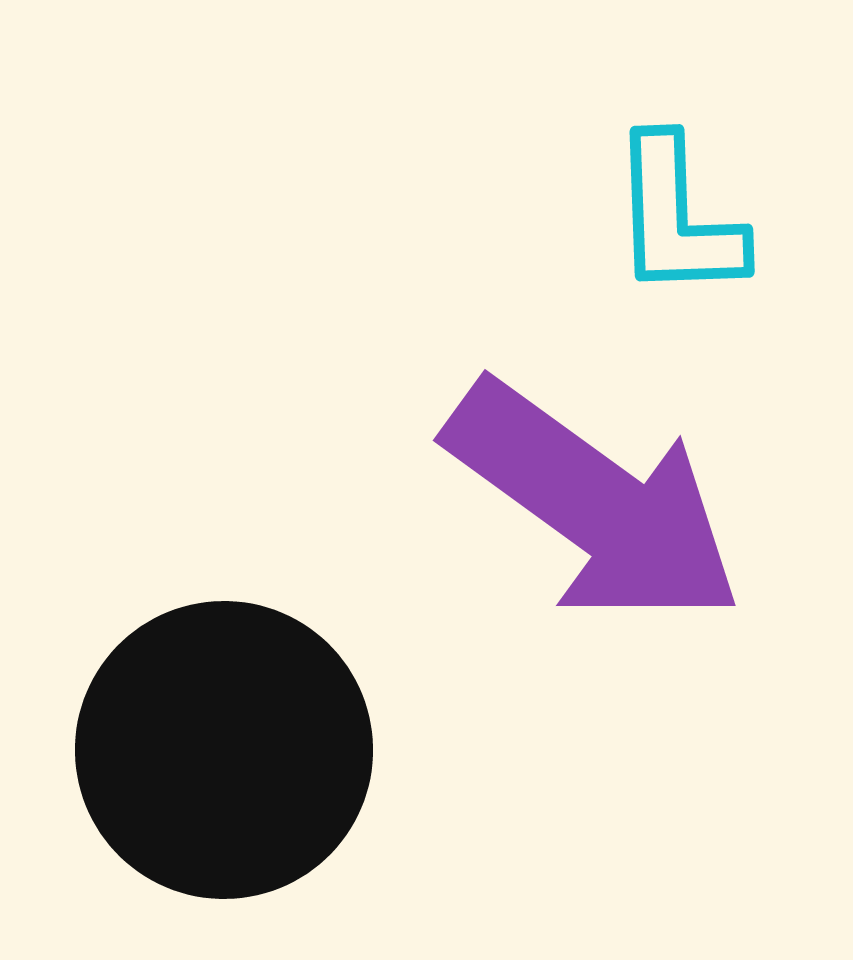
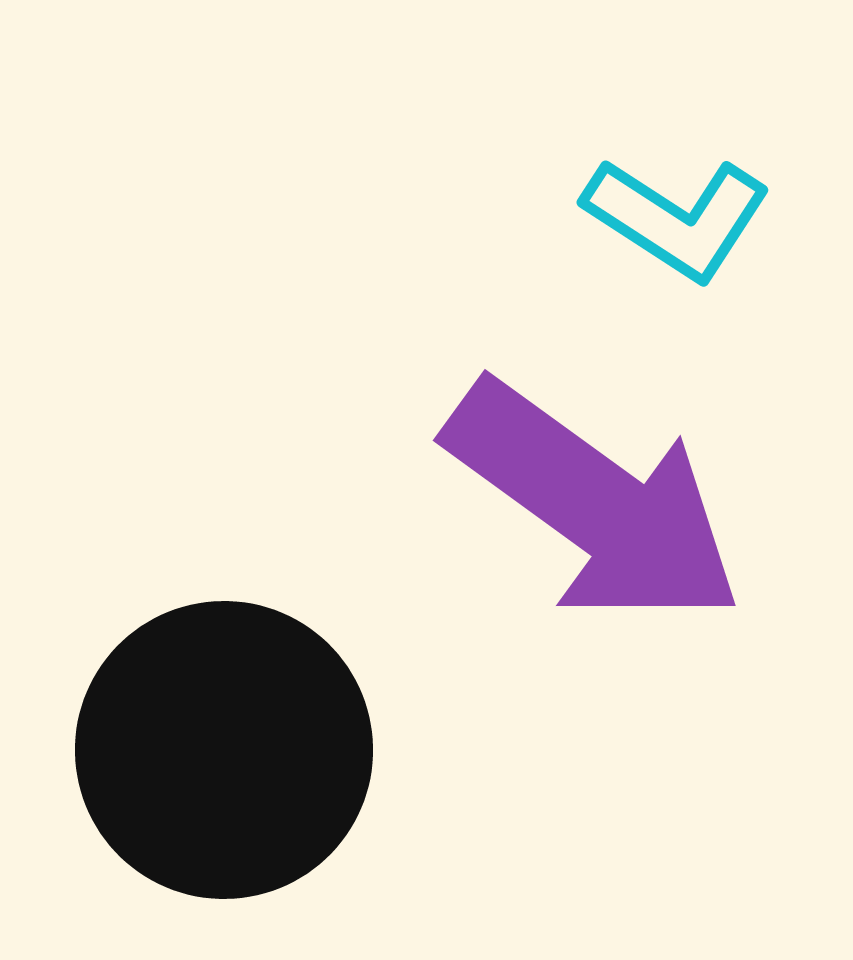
cyan L-shape: rotated 55 degrees counterclockwise
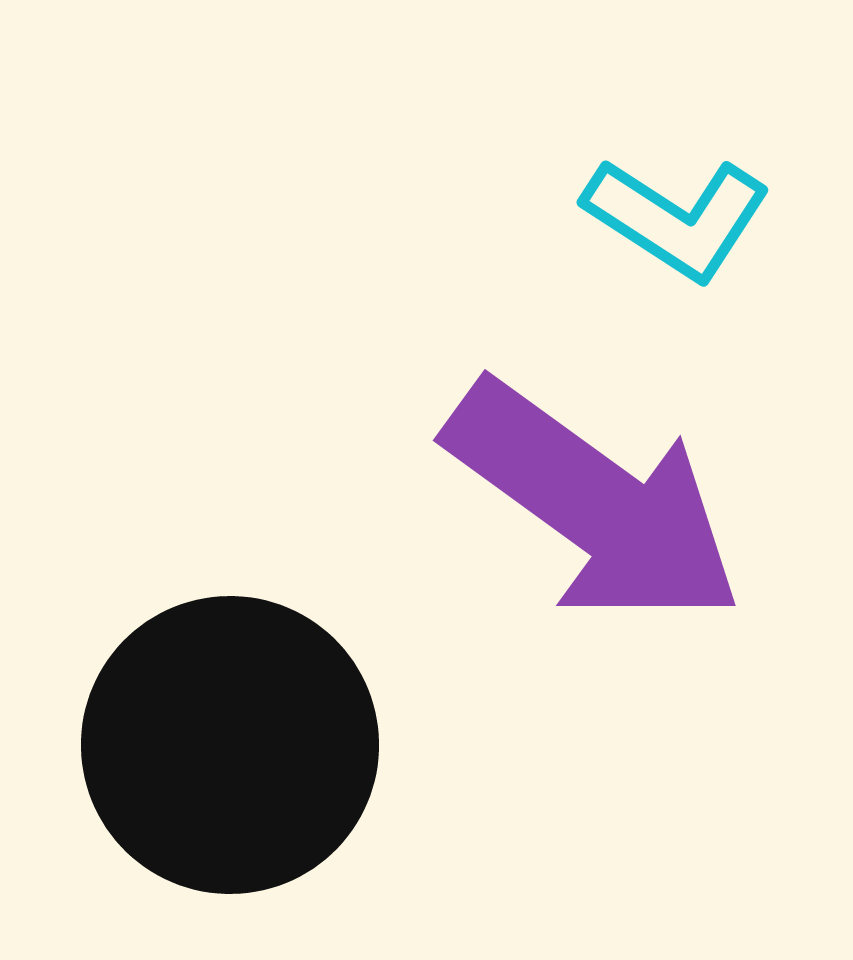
black circle: moved 6 px right, 5 px up
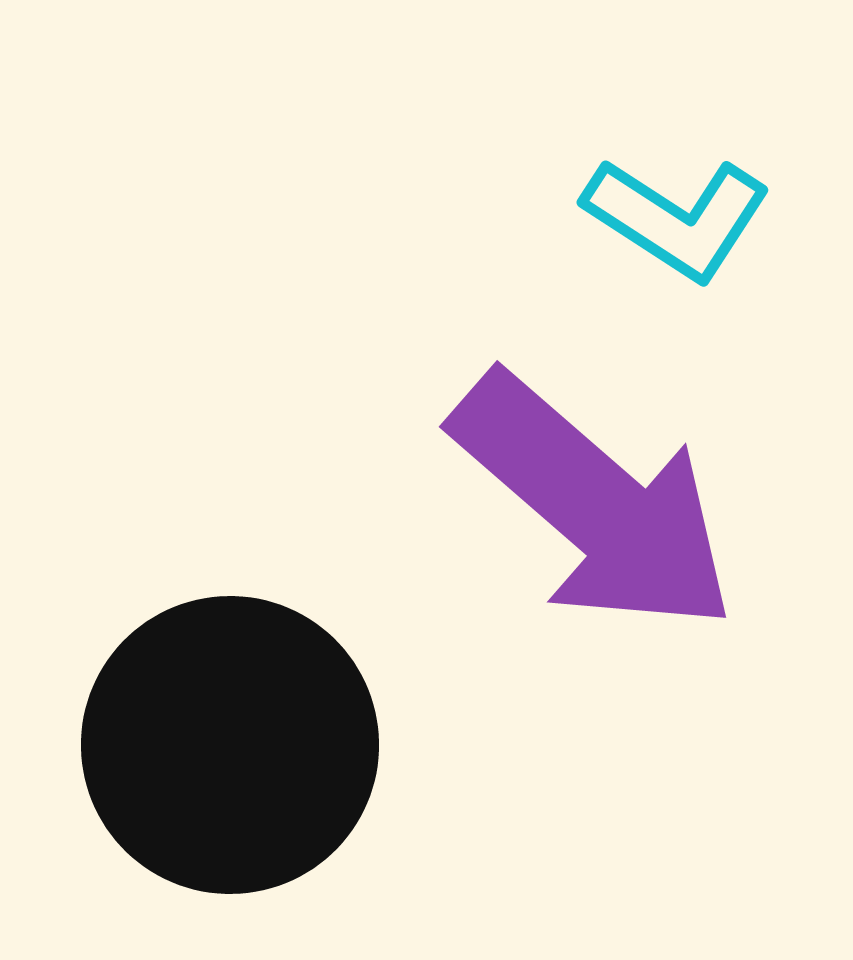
purple arrow: rotated 5 degrees clockwise
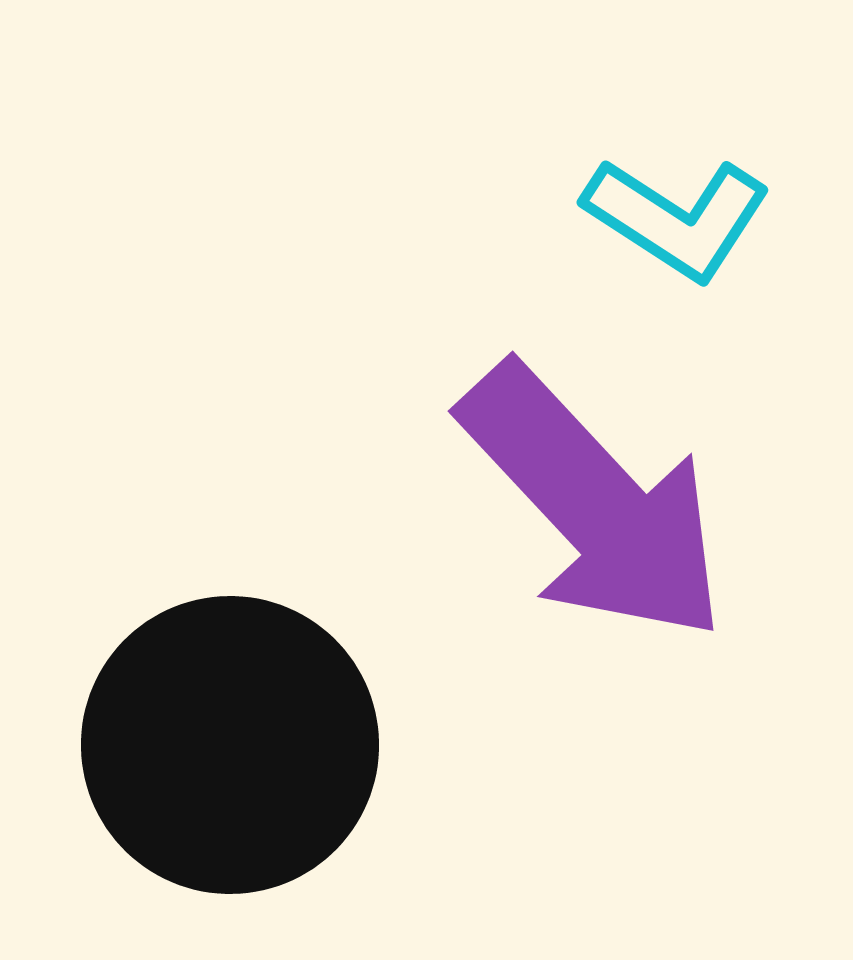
purple arrow: rotated 6 degrees clockwise
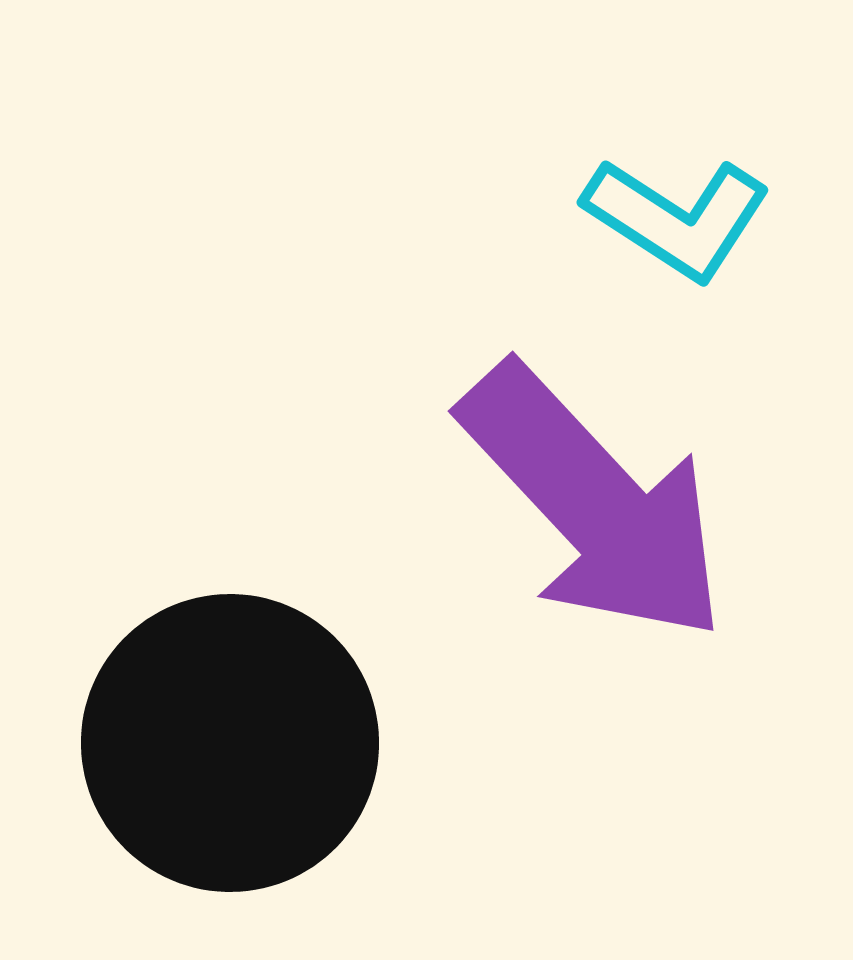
black circle: moved 2 px up
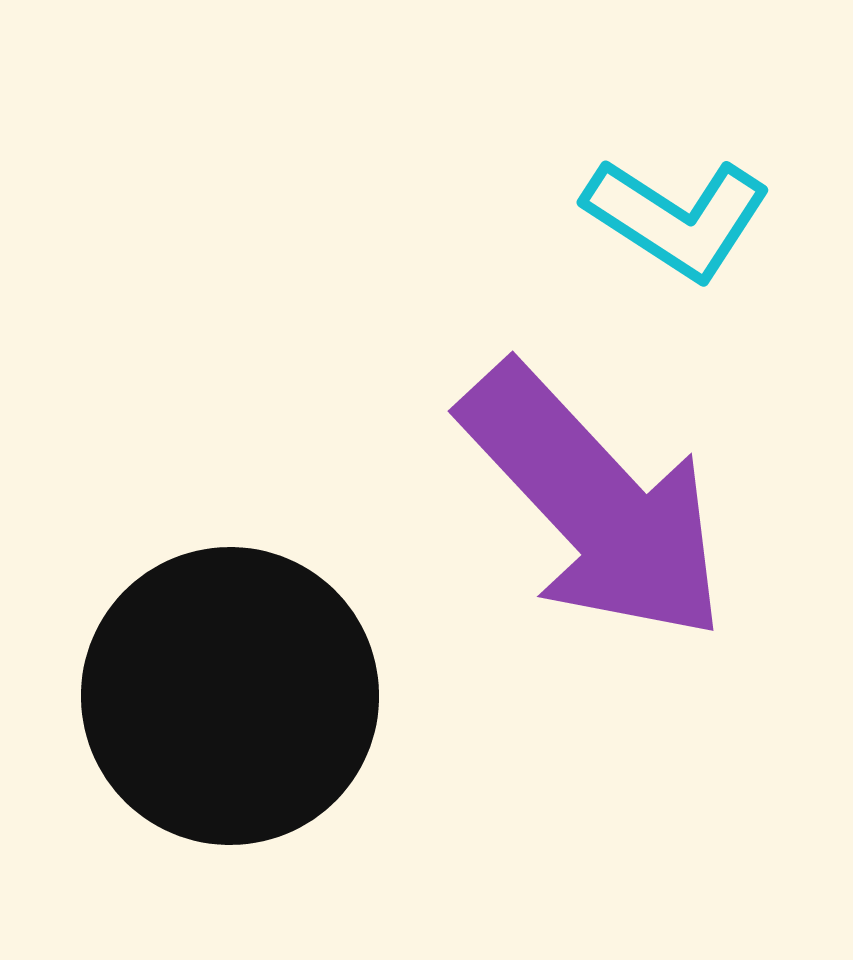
black circle: moved 47 px up
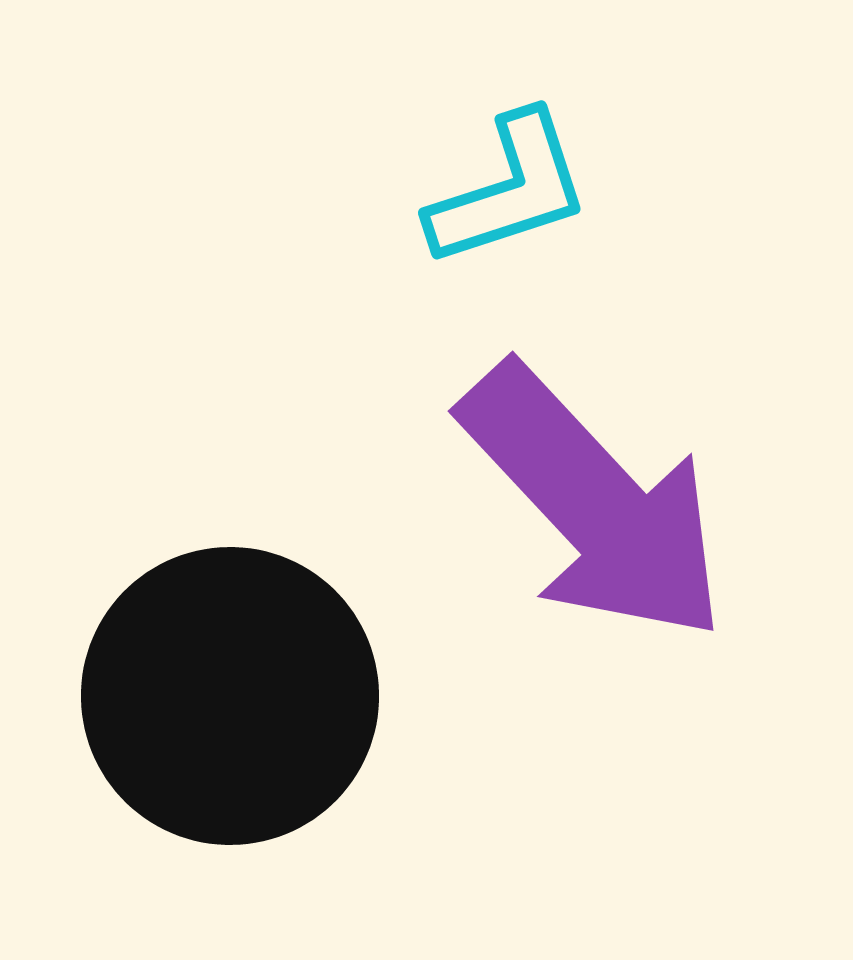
cyan L-shape: moved 168 px left, 28 px up; rotated 51 degrees counterclockwise
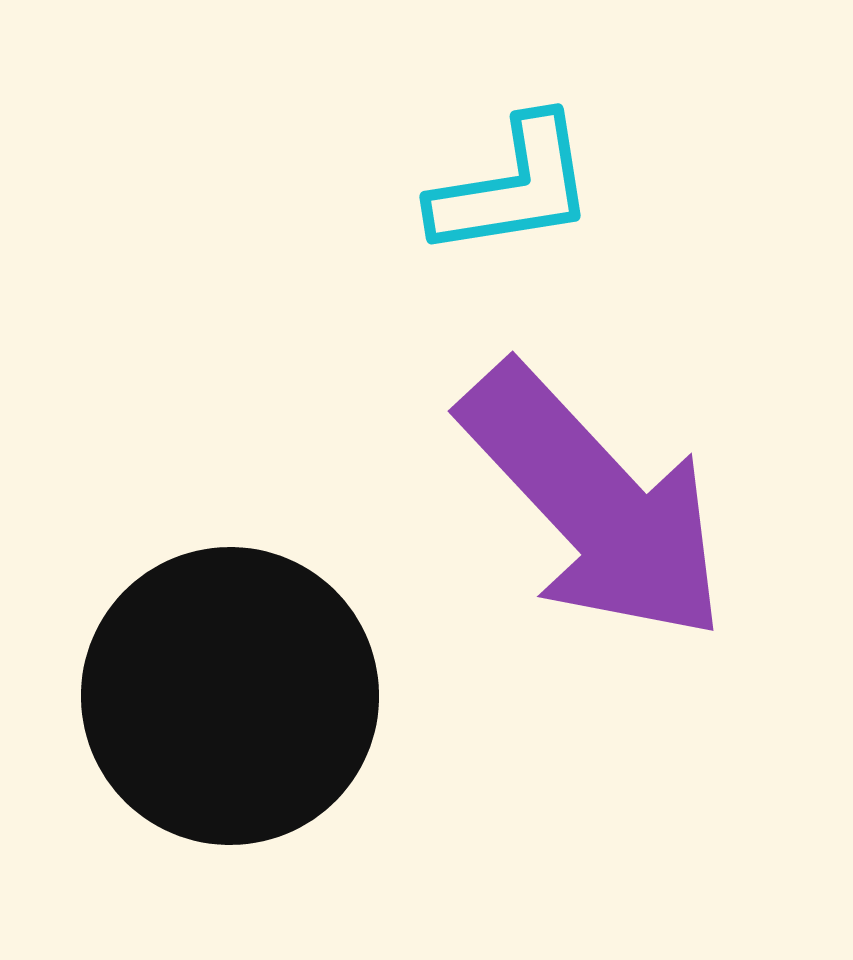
cyan L-shape: moved 4 px right, 3 px up; rotated 9 degrees clockwise
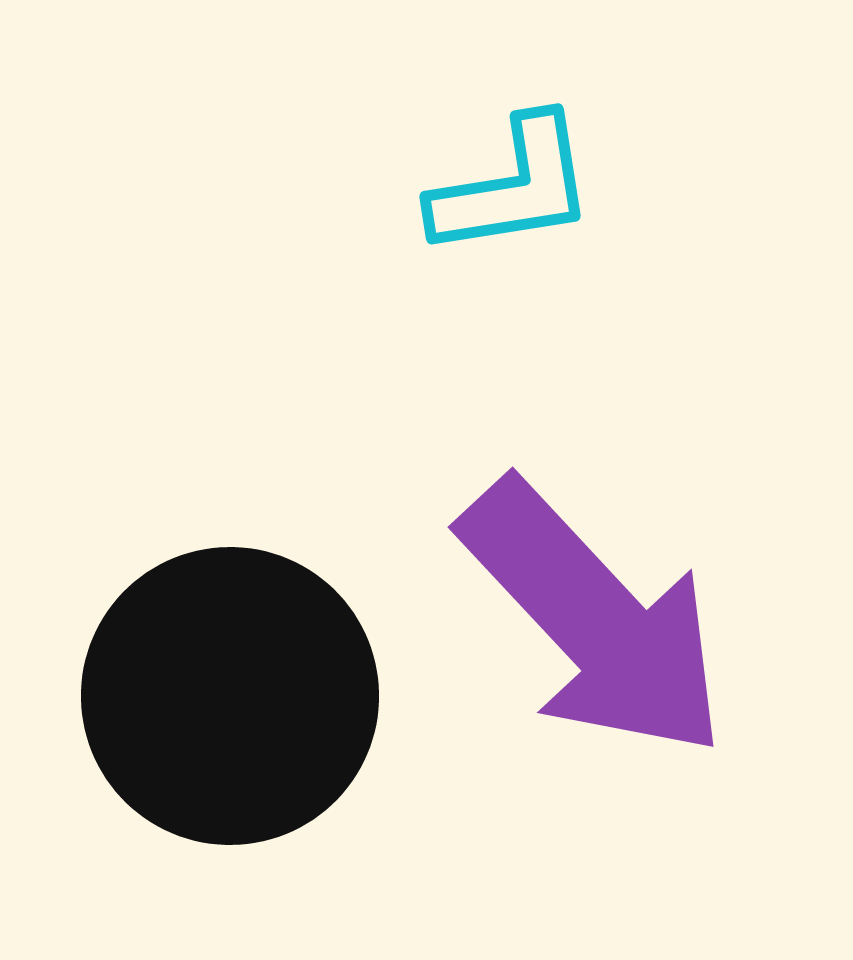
purple arrow: moved 116 px down
